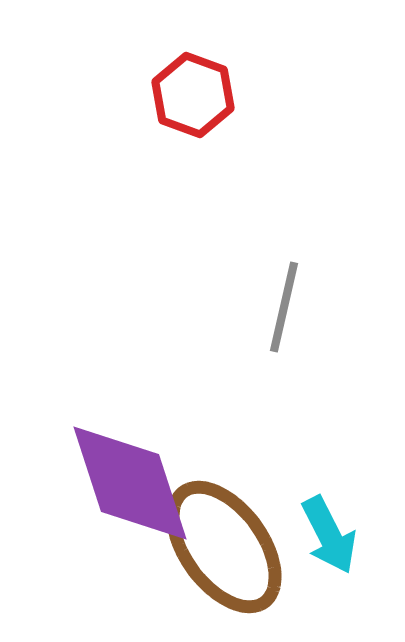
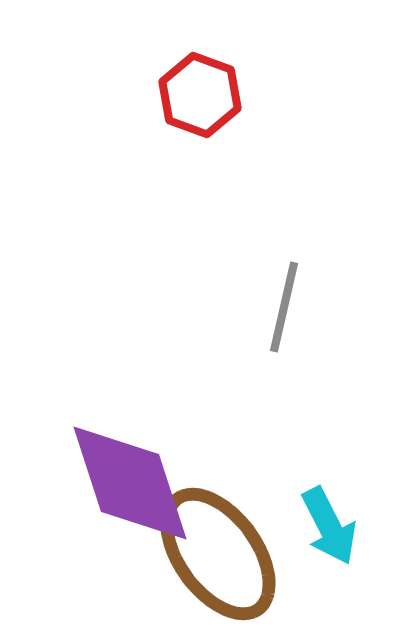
red hexagon: moved 7 px right
cyan arrow: moved 9 px up
brown ellipse: moved 6 px left, 7 px down
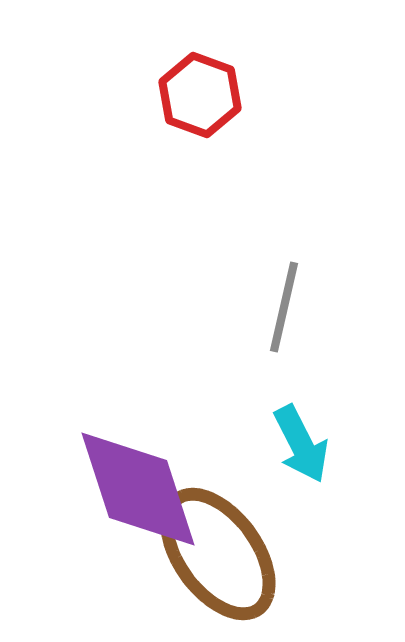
purple diamond: moved 8 px right, 6 px down
cyan arrow: moved 28 px left, 82 px up
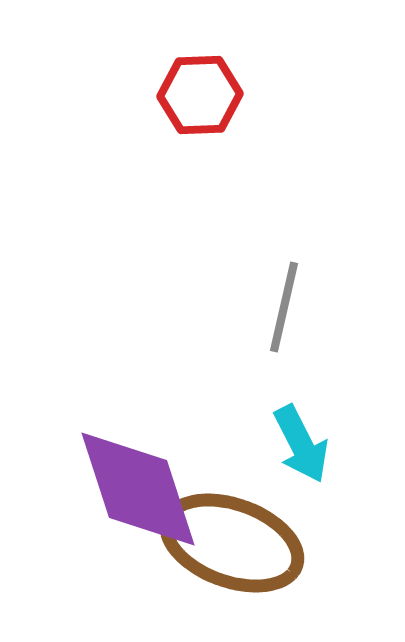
red hexagon: rotated 22 degrees counterclockwise
brown ellipse: moved 14 px right, 11 px up; rotated 34 degrees counterclockwise
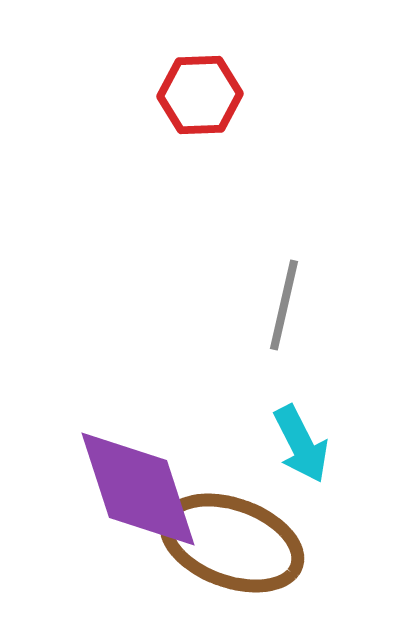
gray line: moved 2 px up
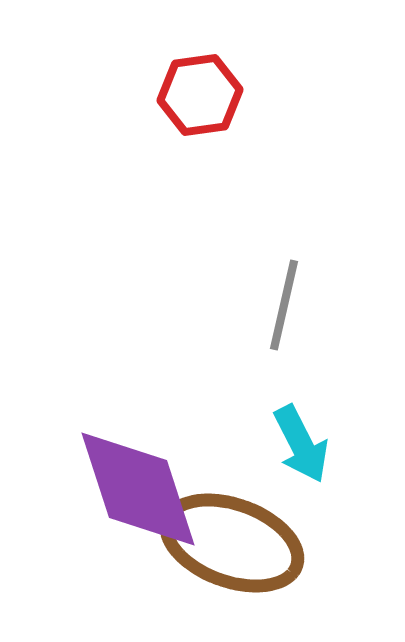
red hexagon: rotated 6 degrees counterclockwise
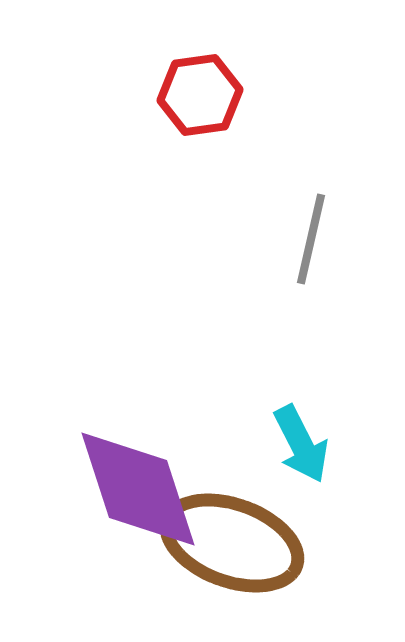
gray line: moved 27 px right, 66 px up
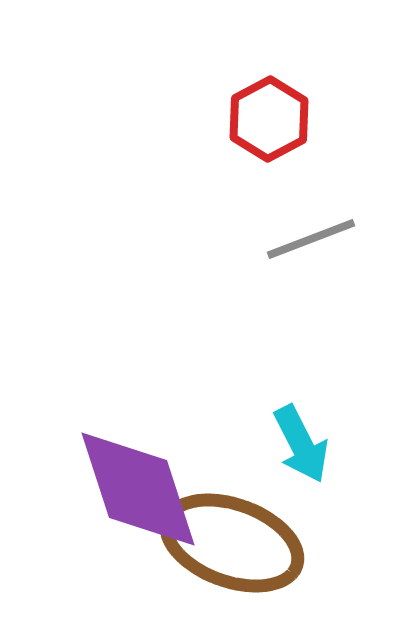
red hexagon: moved 69 px right, 24 px down; rotated 20 degrees counterclockwise
gray line: rotated 56 degrees clockwise
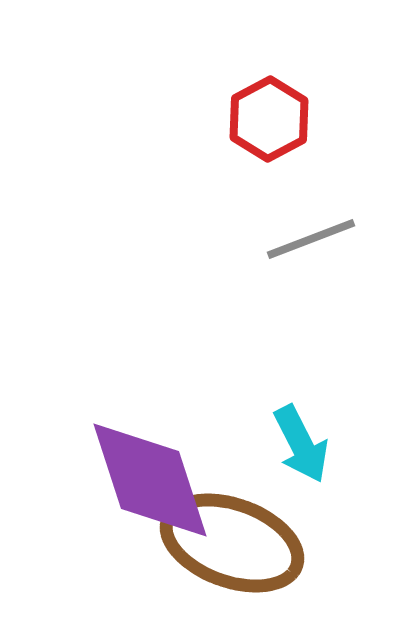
purple diamond: moved 12 px right, 9 px up
